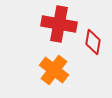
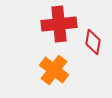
red cross: rotated 16 degrees counterclockwise
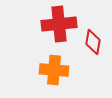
orange cross: rotated 32 degrees counterclockwise
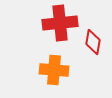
red cross: moved 1 px right, 1 px up
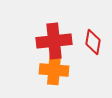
red cross: moved 6 px left, 18 px down
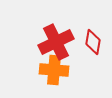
red cross: moved 2 px right, 1 px down; rotated 20 degrees counterclockwise
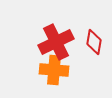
red diamond: moved 1 px right
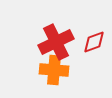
red diamond: rotated 60 degrees clockwise
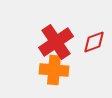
red cross: rotated 8 degrees counterclockwise
